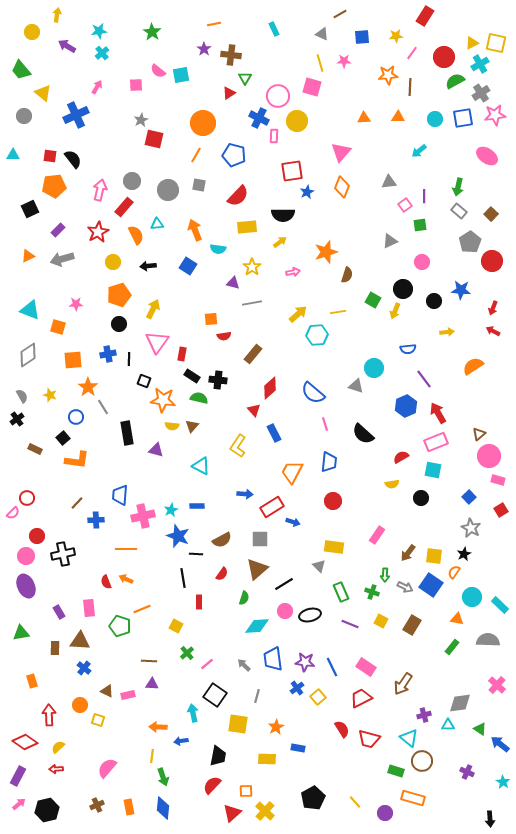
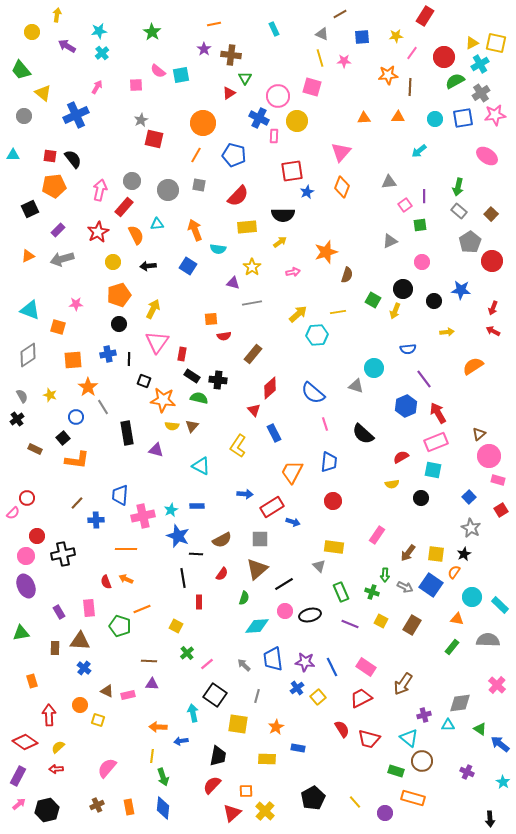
yellow line at (320, 63): moved 5 px up
yellow square at (434, 556): moved 2 px right, 2 px up
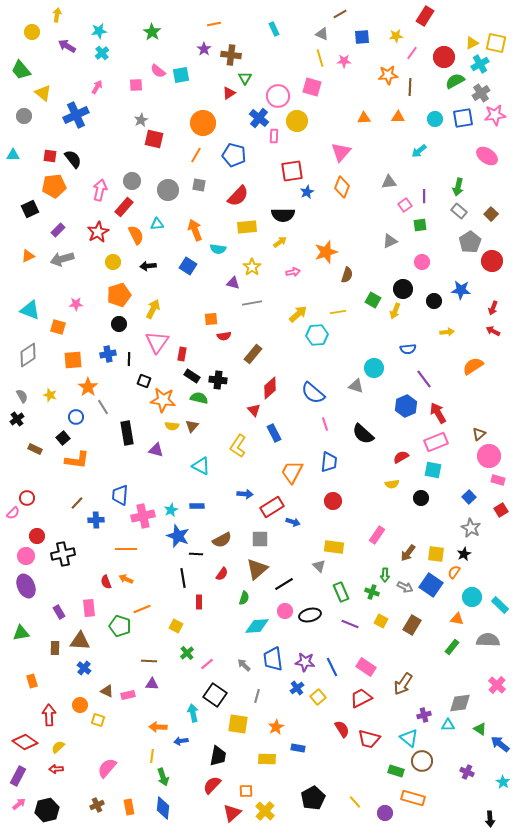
blue cross at (259, 118): rotated 12 degrees clockwise
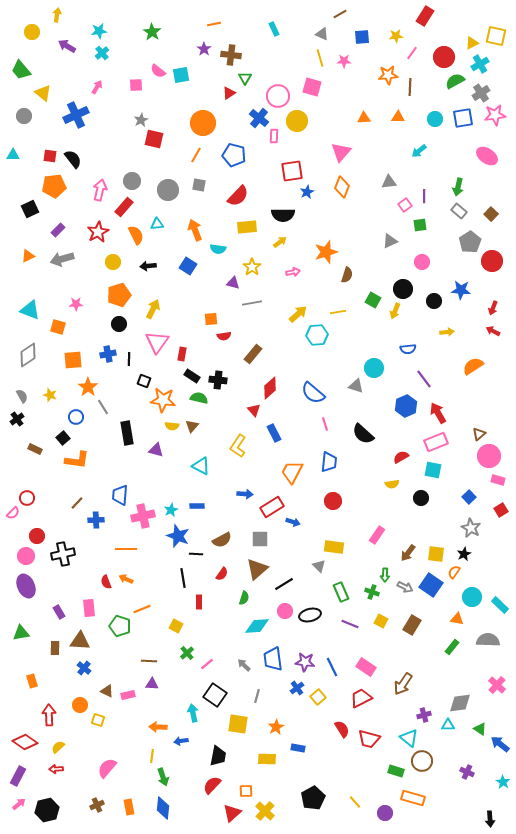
yellow square at (496, 43): moved 7 px up
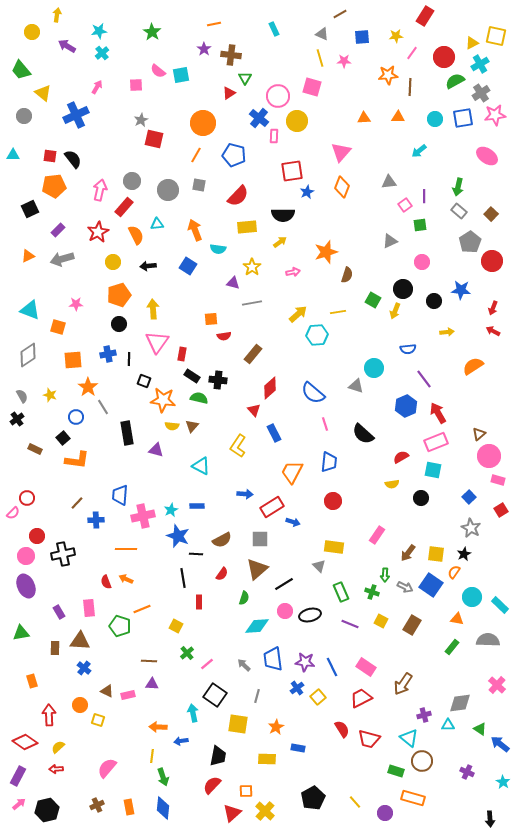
yellow arrow at (153, 309): rotated 30 degrees counterclockwise
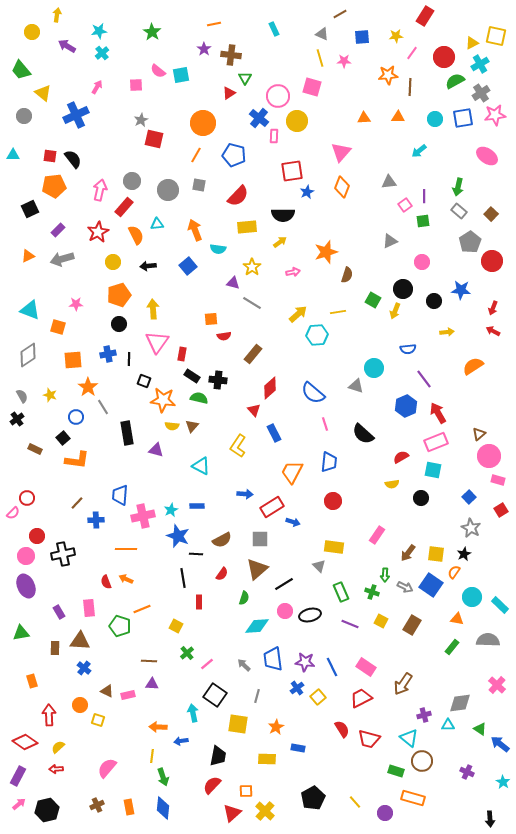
green square at (420, 225): moved 3 px right, 4 px up
blue square at (188, 266): rotated 18 degrees clockwise
gray line at (252, 303): rotated 42 degrees clockwise
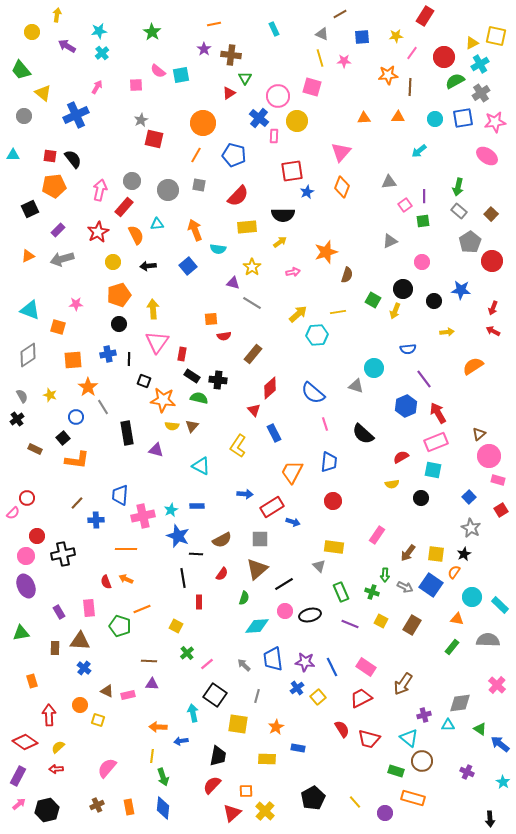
pink star at (495, 115): moved 7 px down
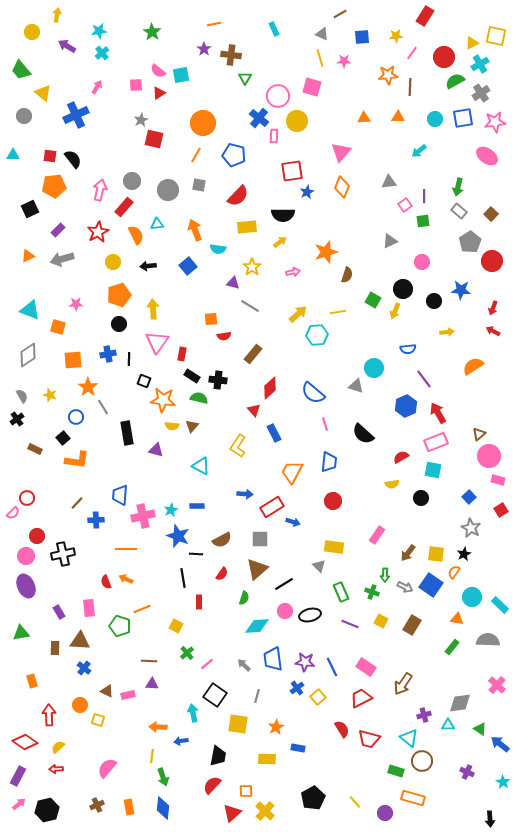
red triangle at (229, 93): moved 70 px left
gray line at (252, 303): moved 2 px left, 3 px down
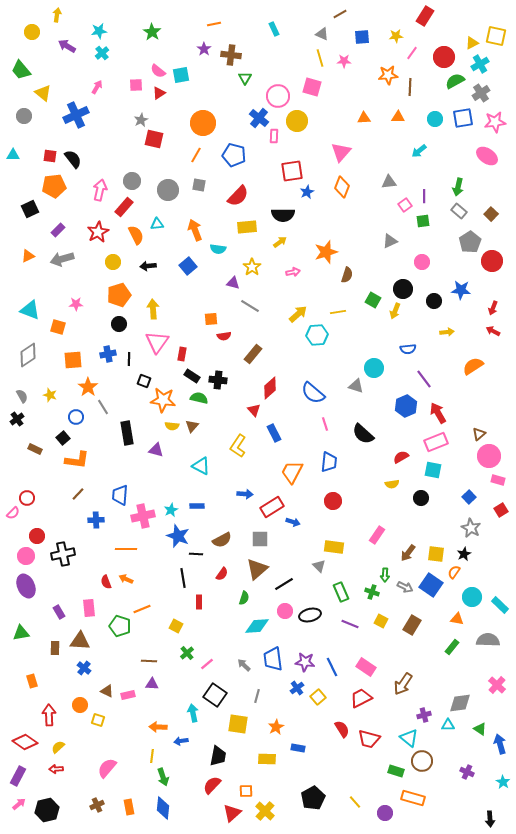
brown line at (77, 503): moved 1 px right, 9 px up
blue arrow at (500, 744): rotated 36 degrees clockwise
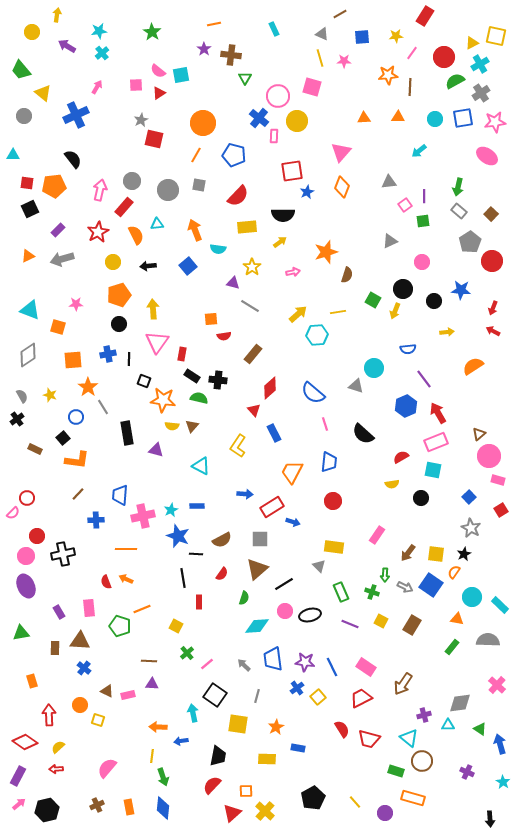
red square at (50, 156): moved 23 px left, 27 px down
